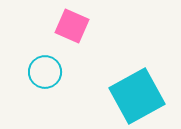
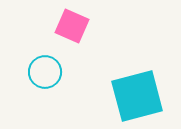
cyan square: rotated 14 degrees clockwise
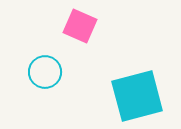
pink square: moved 8 px right
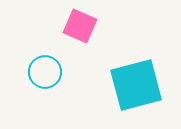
cyan square: moved 1 px left, 11 px up
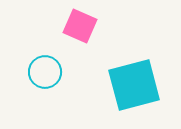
cyan square: moved 2 px left
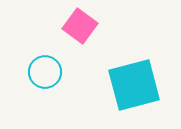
pink square: rotated 12 degrees clockwise
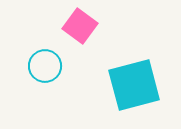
cyan circle: moved 6 px up
